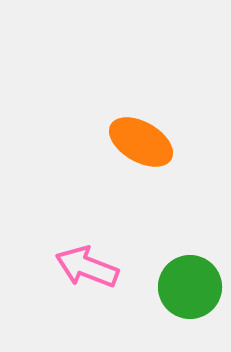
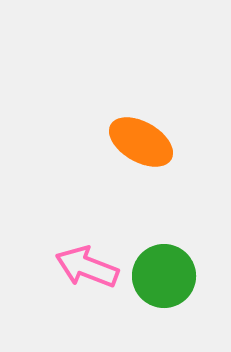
green circle: moved 26 px left, 11 px up
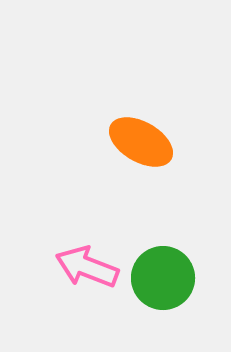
green circle: moved 1 px left, 2 px down
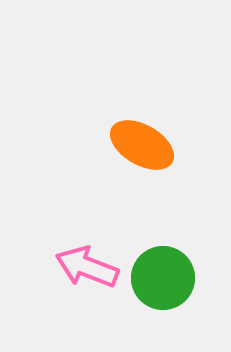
orange ellipse: moved 1 px right, 3 px down
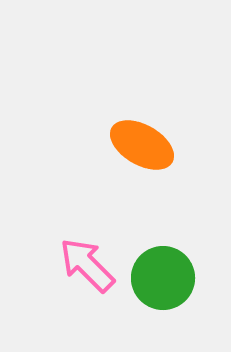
pink arrow: moved 2 px up; rotated 24 degrees clockwise
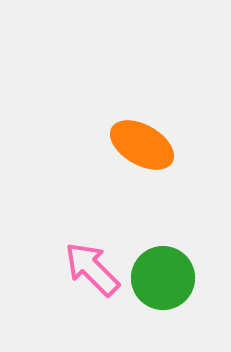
pink arrow: moved 5 px right, 4 px down
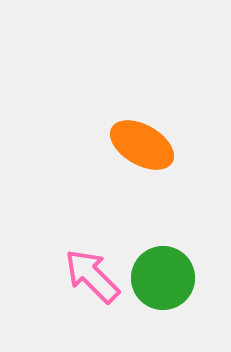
pink arrow: moved 7 px down
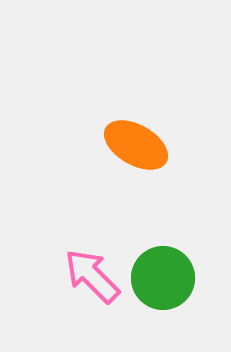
orange ellipse: moved 6 px left
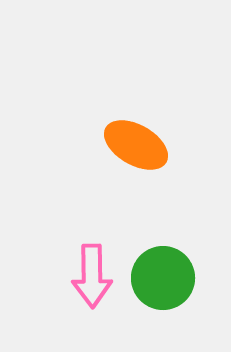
pink arrow: rotated 136 degrees counterclockwise
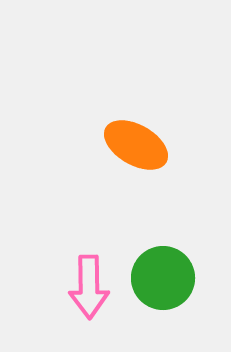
pink arrow: moved 3 px left, 11 px down
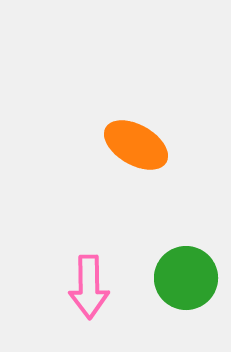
green circle: moved 23 px right
